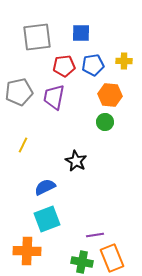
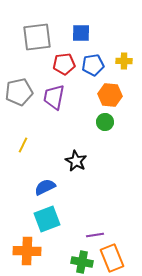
red pentagon: moved 2 px up
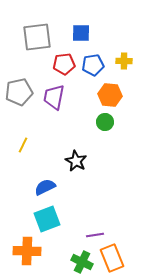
green cross: rotated 15 degrees clockwise
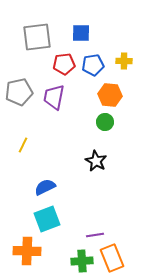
black star: moved 20 px right
green cross: moved 1 px up; rotated 30 degrees counterclockwise
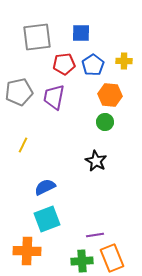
blue pentagon: rotated 25 degrees counterclockwise
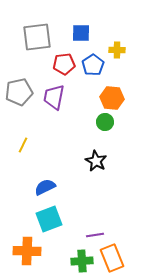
yellow cross: moved 7 px left, 11 px up
orange hexagon: moved 2 px right, 3 px down
cyan square: moved 2 px right
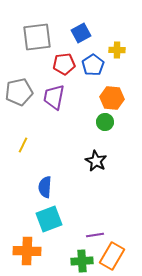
blue square: rotated 30 degrees counterclockwise
blue semicircle: rotated 60 degrees counterclockwise
orange rectangle: moved 2 px up; rotated 52 degrees clockwise
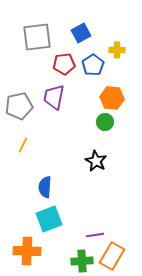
gray pentagon: moved 14 px down
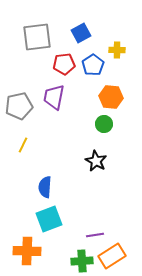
orange hexagon: moved 1 px left, 1 px up
green circle: moved 1 px left, 2 px down
orange rectangle: rotated 28 degrees clockwise
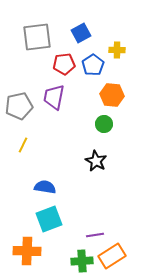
orange hexagon: moved 1 px right, 2 px up
blue semicircle: rotated 95 degrees clockwise
